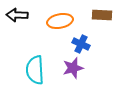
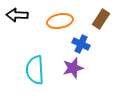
brown rectangle: moved 1 px left, 4 px down; rotated 60 degrees counterclockwise
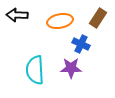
brown rectangle: moved 3 px left, 1 px up
purple star: moved 2 px left; rotated 15 degrees clockwise
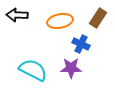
cyan semicircle: moved 2 px left; rotated 120 degrees clockwise
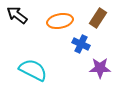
black arrow: rotated 35 degrees clockwise
purple star: moved 29 px right
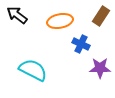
brown rectangle: moved 3 px right, 2 px up
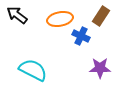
orange ellipse: moved 2 px up
blue cross: moved 8 px up
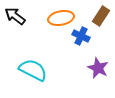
black arrow: moved 2 px left, 1 px down
orange ellipse: moved 1 px right, 1 px up
purple star: moved 2 px left; rotated 25 degrees clockwise
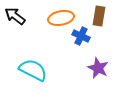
brown rectangle: moved 2 px left; rotated 24 degrees counterclockwise
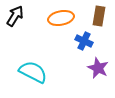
black arrow: rotated 85 degrees clockwise
blue cross: moved 3 px right, 5 px down
cyan semicircle: moved 2 px down
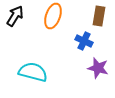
orange ellipse: moved 8 px left, 2 px up; rotated 60 degrees counterclockwise
purple star: rotated 10 degrees counterclockwise
cyan semicircle: rotated 12 degrees counterclockwise
